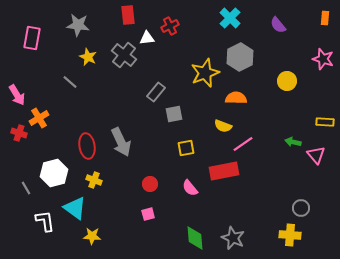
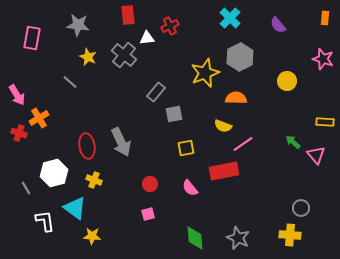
green arrow at (293, 142): rotated 28 degrees clockwise
gray star at (233, 238): moved 5 px right
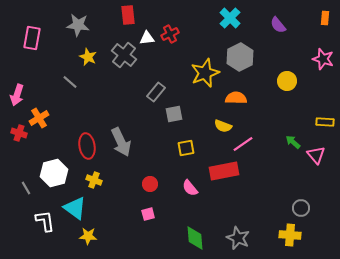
red cross at (170, 26): moved 8 px down
pink arrow at (17, 95): rotated 50 degrees clockwise
yellow star at (92, 236): moved 4 px left
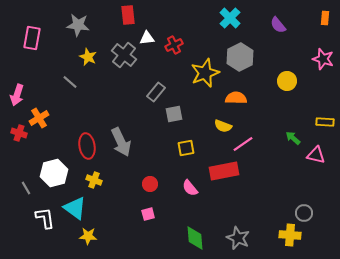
red cross at (170, 34): moved 4 px right, 11 px down
green arrow at (293, 142): moved 4 px up
pink triangle at (316, 155): rotated 36 degrees counterclockwise
gray circle at (301, 208): moved 3 px right, 5 px down
white L-shape at (45, 221): moved 3 px up
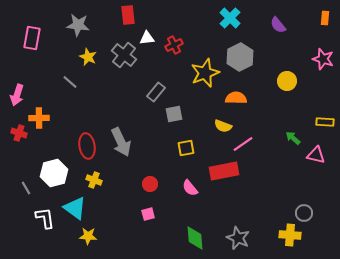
orange cross at (39, 118): rotated 30 degrees clockwise
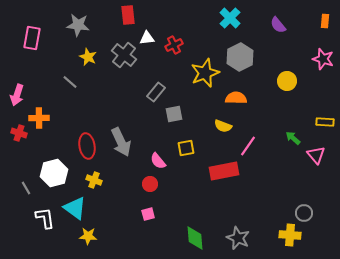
orange rectangle at (325, 18): moved 3 px down
pink line at (243, 144): moved 5 px right, 2 px down; rotated 20 degrees counterclockwise
pink triangle at (316, 155): rotated 36 degrees clockwise
pink semicircle at (190, 188): moved 32 px left, 27 px up
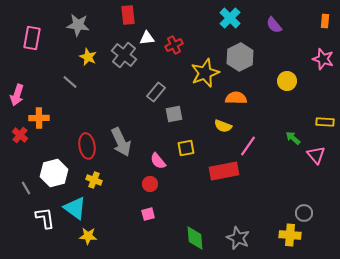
purple semicircle at (278, 25): moved 4 px left
red cross at (19, 133): moved 1 px right, 2 px down; rotated 21 degrees clockwise
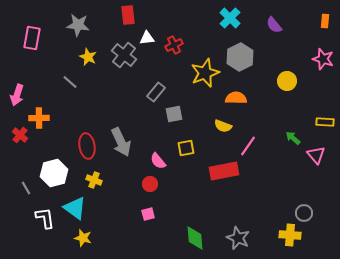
yellow star at (88, 236): moved 5 px left, 2 px down; rotated 12 degrees clockwise
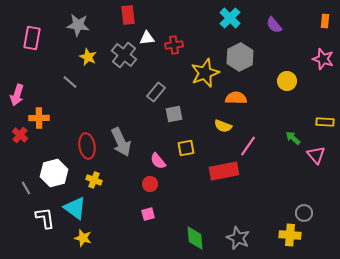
red cross at (174, 45): rotated 18 degrees clockwise
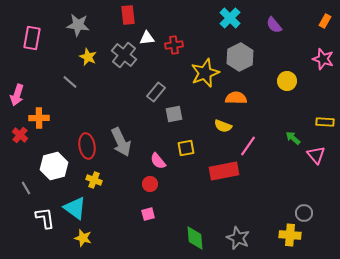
orange rectangle at (325, 21): rotated 24 degrees clockwise
white hexagon at (54, 173): moved 7 px up
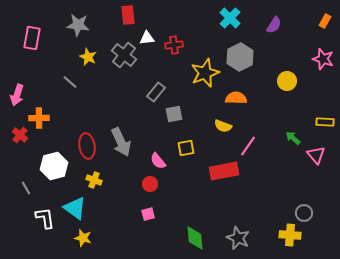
purple semicircle at (274, 25): rotated 108 degrees counterclockwise
